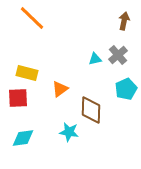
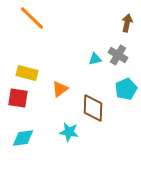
brown arrow: moved 3 px right, 2 px down
gray cross: rotated 18 degrees counterclockwise
red square: rotated 10 degrees clockwise
brown diamond: moved 2 px right, 2 px up
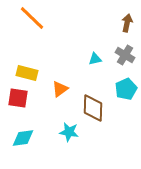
gray cross: moved 7 px right
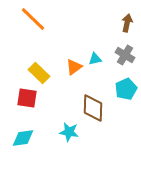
orange line: moved 1 px right, 1 px down
yellow rectangle: moved 12 px right; rotated 30 degrees clockwise
orange triangle: moved 14 px right, 22 px up
red square: moved 9 px right
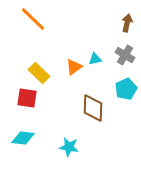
cyan star: moved 15 px down
cyan diamond: rotated 15 degrees clockwise
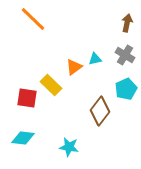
yellow rectangle: moved 12 px right, 12 px down
brown diamond: moved 7 px right, 3 px down; rotated 36 degrees clockwise
